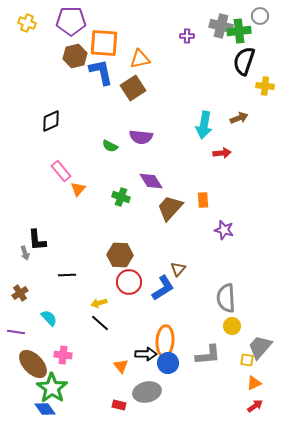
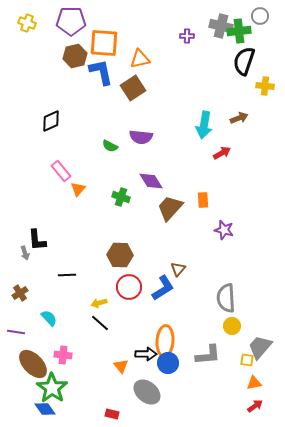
red arrow at (222, 153): rotated 24 degrees counterclockwise
red circle at (129, 282): moved 5 px down
orange triangle at (254, 383): rotated 14 degrees clockwise
gray ellipse at (147, 392): rotated 52 degrees clockwise
red rectangle at (119, 405): moved 7 px left, 9 px down
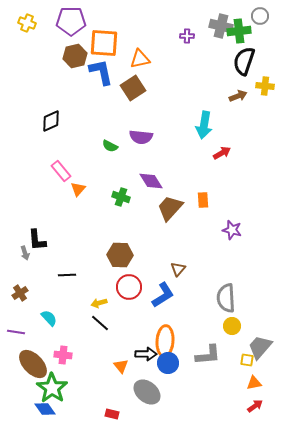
brown arrow at (239, 118): moved 1 px left, 22 px up
purple star at (224, 230): moved 8 px right
blue L-shape at (163, 288): moved 7 px down
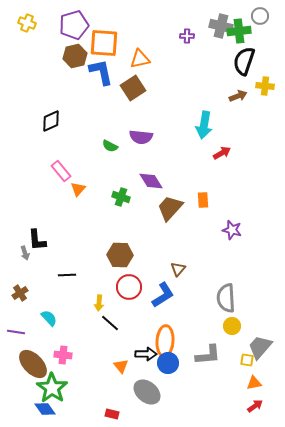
purple pentagon at (71, 21): moved 3 px right, 4 px down; rotated 16 degrees counterclockwise
yellow arrow at (99, 303): rotated 70 degrees counterclockwise
black line at (100, 323): moved 10 px right
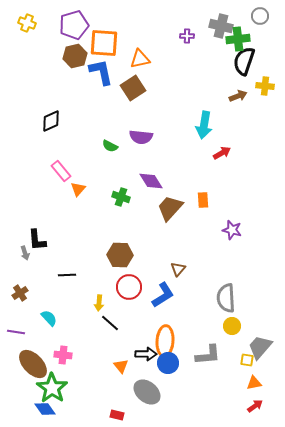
green cross at (239, 31): moved 1 px left, 8 px down
red rectangle at (112, 414): moved 5 px right, 1 px down
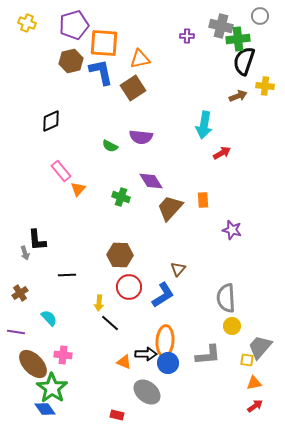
brown hexagon at (75, 56): moved 4 px left, 5 px down
orange triangle at (121, 366): moved 3 px right, 4 px up; rotated 28 degrees counterclockwise
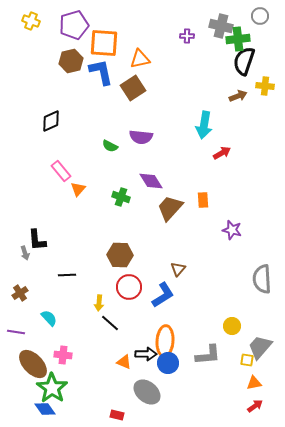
yellow cross at (27, 23): moved 4 px right, 2 px up
gray semicircle at (226, 298): moved 36 px right, 19 px up
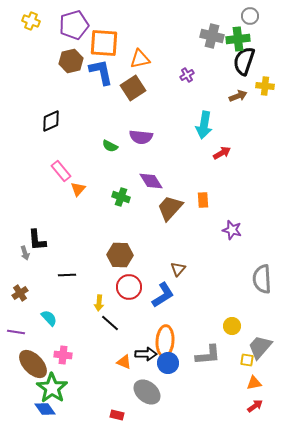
gray circle at (260, 16): moved 10 px left
gray cross at (221, 26): moved 9 px left, 10 px down
purple cross at (187, 36): moved 39 px down; rotated 32 degrees counterclockwise
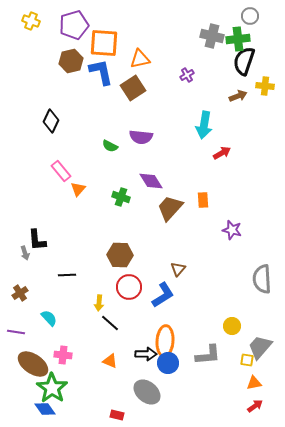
black diamond at (51, 121): rotated 40 degrees counterclockwise
orange triangle at (124, 362): moved 14 px left, 1 px up
brown ellipse at (33, 364): rotated 12 degrees counterclockwise
